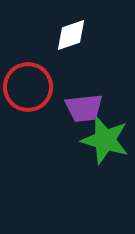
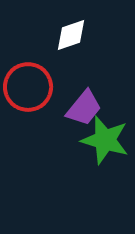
purple trapezoid: rotated 45 degrees counterclockwise
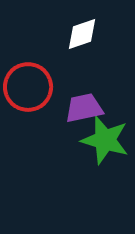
white diamond: moved 11 px right, 1 px up
purple trapezoid: rotated 141 degrees counterclockwise
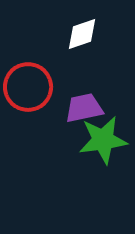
green star: moved 2 px left; rotated 24 degrees counterclockwise
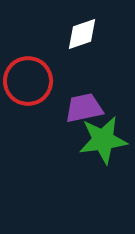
red circle: moved 6 px up
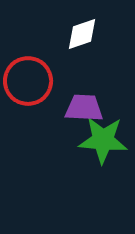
purple trapezoid: rotated 15 degrees clockwise
green star: rotated 12 degrees clockwise
